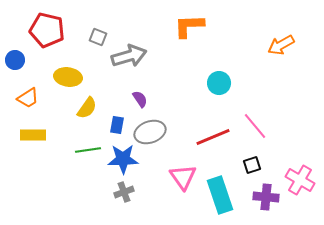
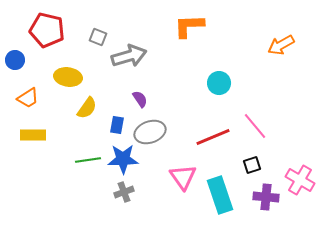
green line: moved 10 px down
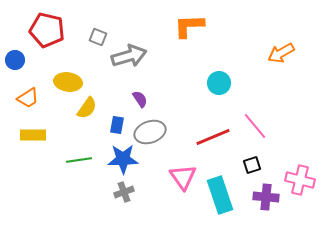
orange arrow: moved 8 px down
yellow ellipse: moved 5 px down
green line: moved 9 px left
pink cross: rotated 16 degrees counterclockwise
